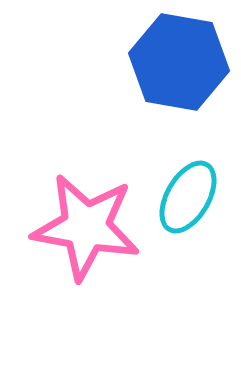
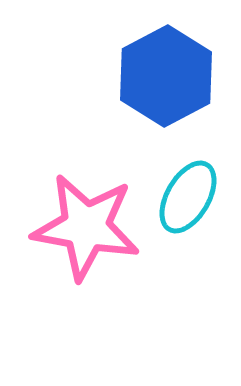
blue hexagon: moved 13 px left, 14 px down; rotated 22 degrees clockwise
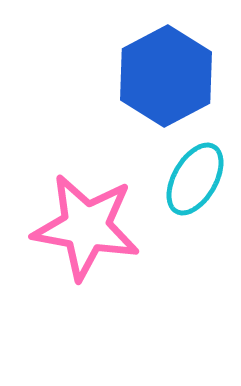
cyan ellipse: moved 7 px right, 18 px up
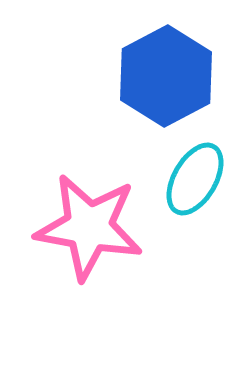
pink star: moved 3 px right
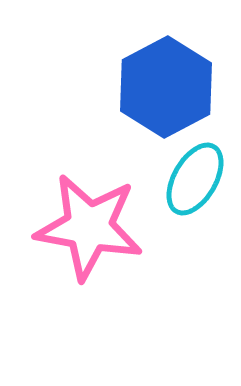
blue hexagon: moved 11 px down
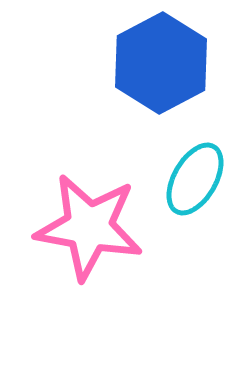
blue hexagon: moved 5 px left, 24 px up
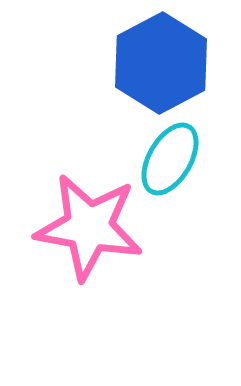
cyan ellipse: moved 25 px left, 20 px up
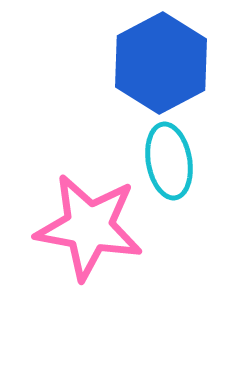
cyan ellipse: moved 1 px left, 2 px down; rotated 40 degrees counterclockwise
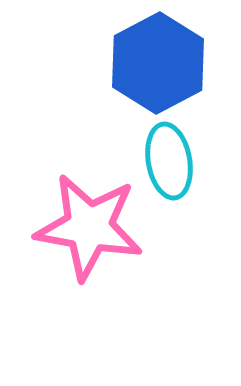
blue hexagon: moved 3 px left
